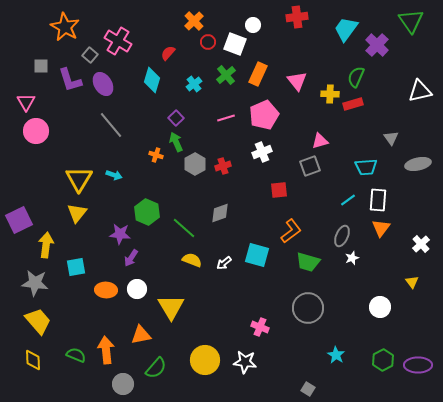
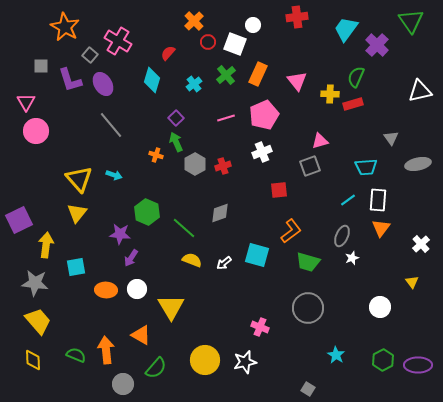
yellow triangle at (79, 179): rotated 12 degrees counterclockwise
orange triangle at (141, 335): rotated 40 degrees clockwise
white star at (245, 362): rotated 20 degrees counterclockwise
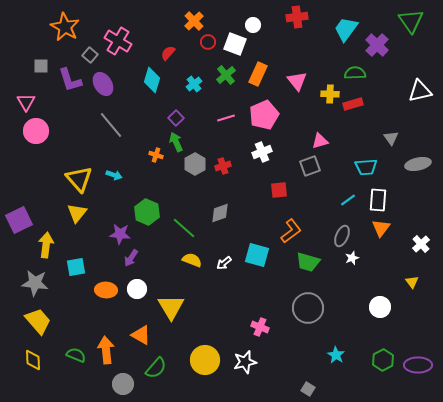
green semicircle at (356, 77): moved 1 px left, 4 px up; rotated 65 degrees clockwise
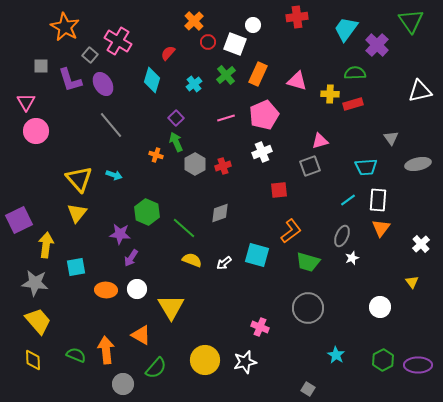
pink triangle at (297, 81): rotated 35 degrees counterclockwise
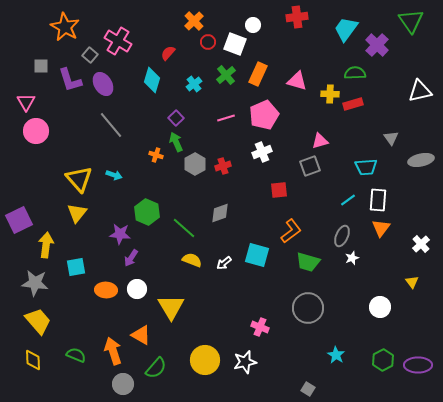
gray ellipse at (418, 164): moved 3 px right, 4 px up
orange arrow at (106, 350): moved 7 px right, 1 px down; rotated 12 degrees counterclockwise
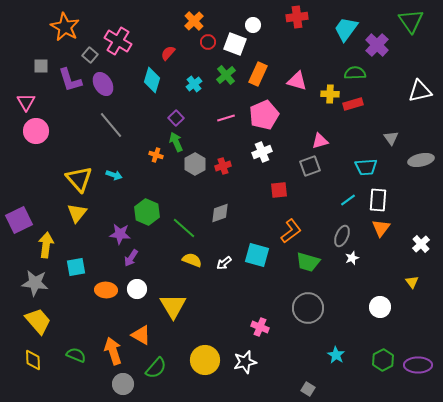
yellow triangle at (171, 307): moved 2 px right, 1 px up
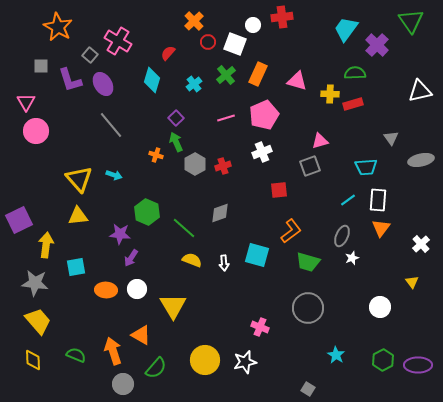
red cross at (297, 17): moved 15 px left
orange star at (65, 27): moved 7 px left
yellow triangle at (77, 213): moved 1 px right, 3 px down; rotated 45 degrees clockwise
white arrow at (224, 263): rotated 56 degrees counterclockwise
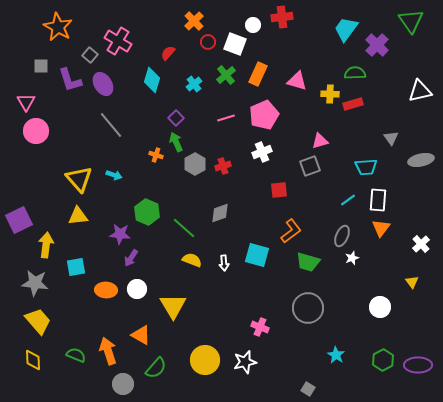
orange arrow at (113, 351): moved 5 px left
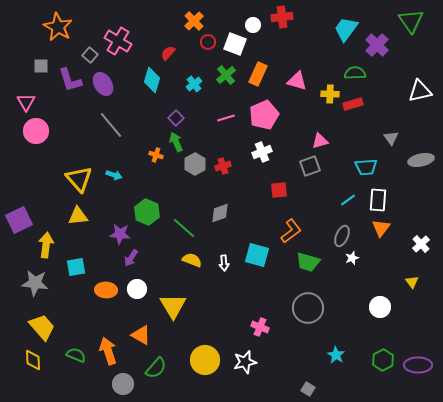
yellow trapezoid at (38, 321): moved 4 px right, 6 px down
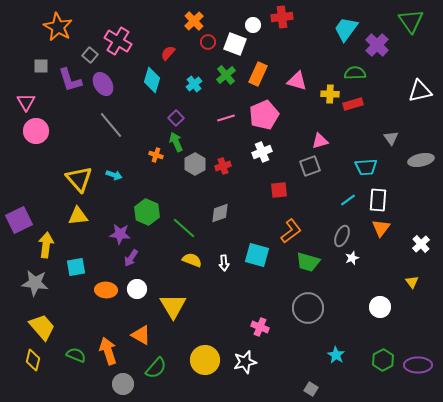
yellow diamond at (33, 360): rotated 15 degrees clockwise
gray square at (308, 389): moved 3 px right
